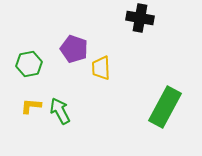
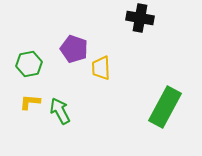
yellow L-shape: moved 1 px left, 4 px up
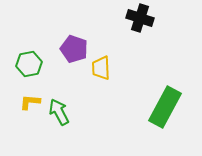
black cross: rotated 8 degrees clockwise
green arrow: moved 1 px left, 1 px down
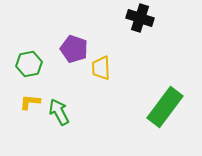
green rectangle: rotated 9 degrees clockwise
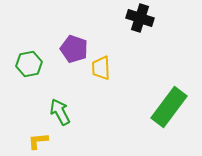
yellow L-shape: moved 8 px right, 39 px down; rotated 10 degrees counterclockwise
green rectangle: moved 4 px right
green arrow: moved 1 px right
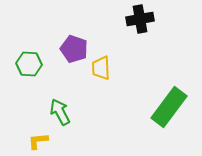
black cross: moved 1 px down; rotated 28 degrees counterclockwise
green hexagon: rotated 15 degrees clockwise
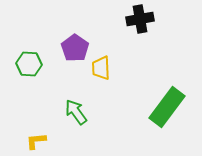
purple pentagon: moved 1 px right, 1 px up; rotated 16 degrees clockwise
green rectangle: moved 2 px left
green arrow: moved 16 px right; rotated 8 degrees counterclockwise
yellow L-shape: moved 2 px left
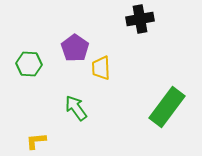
green arrow: moved 4 px up
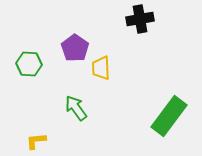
green rectangle: moved 2 px right, 9 px down
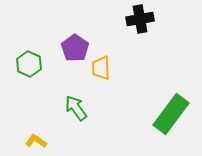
green hexagon: rotated 20 degrees clockwise
green rectangle: moved 2 px right, 2 px up
yellow L-shape: rotated 40 degrees clockwise
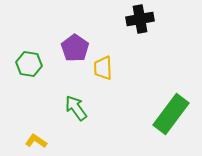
green hexagon: rotated 15 degrees counterclockwise
yellow trapezoid: moved 2 px right
